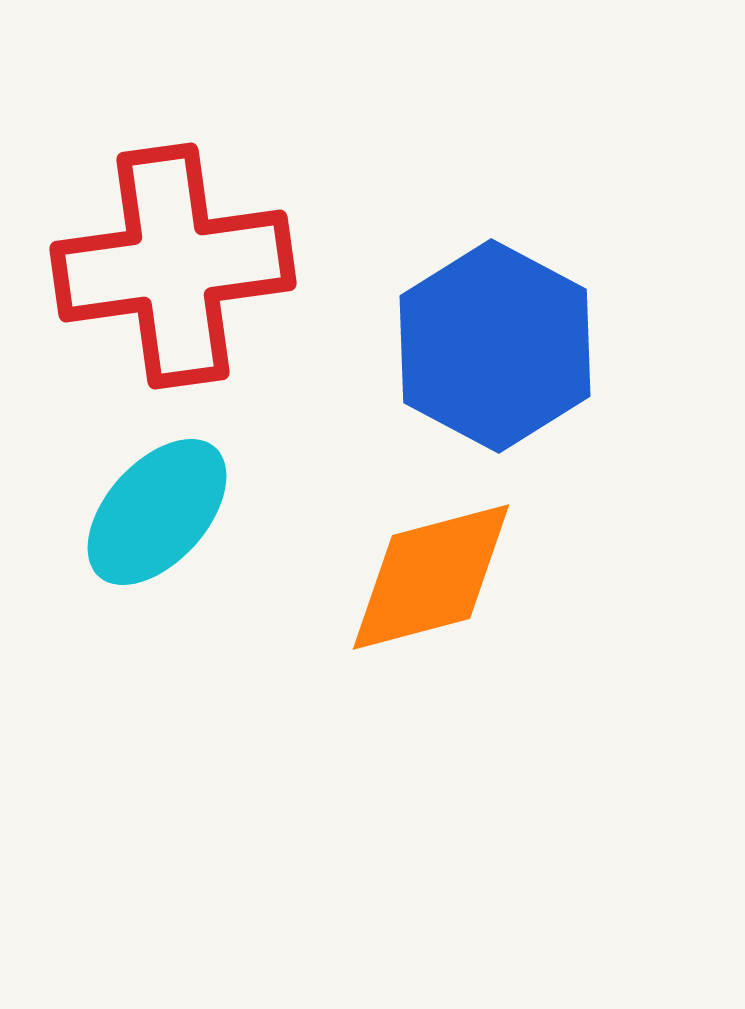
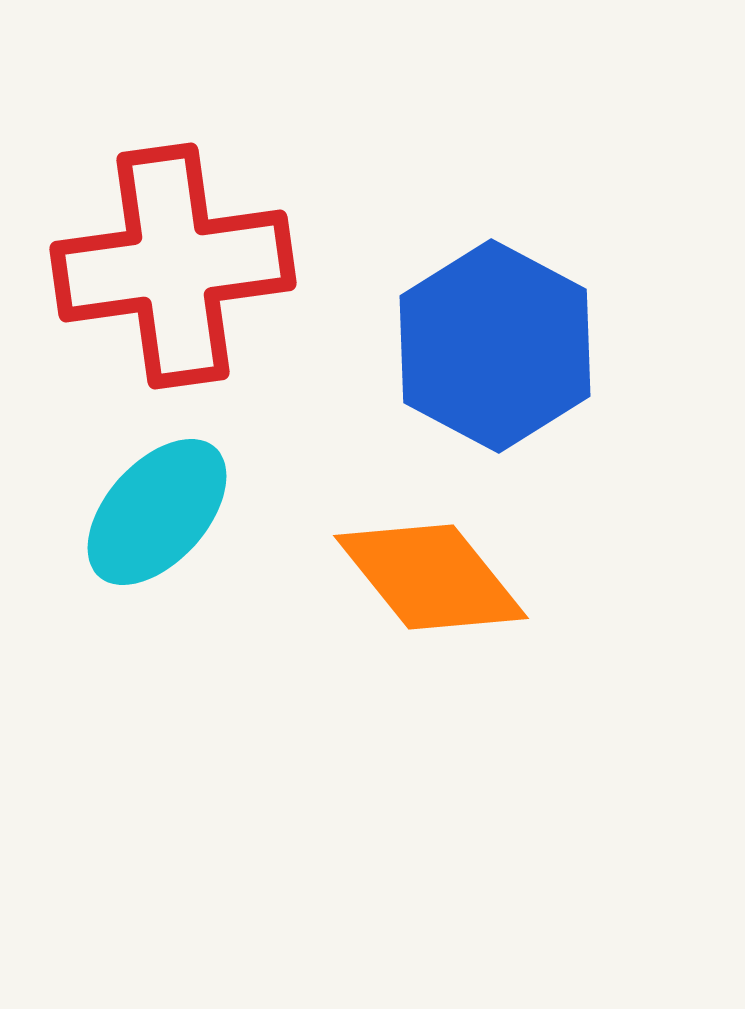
orange diamond: rotated 66 degrees clockwise
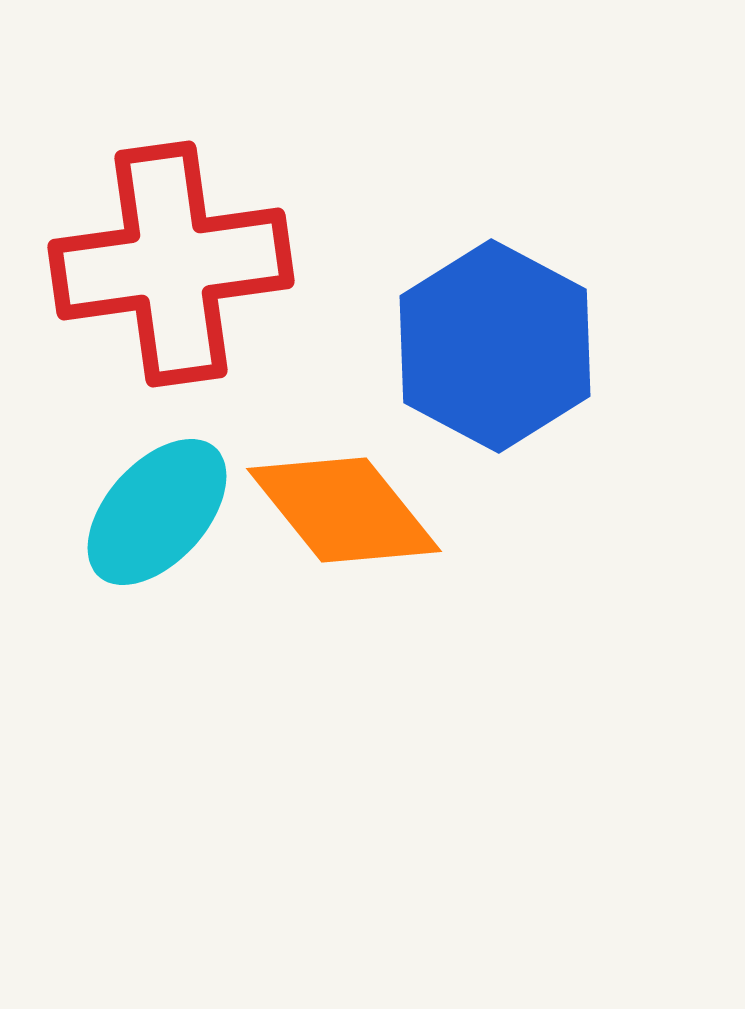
red cross: moved 2 px left, 2 px up
orange diamond: moved 87 px left, 67 px up
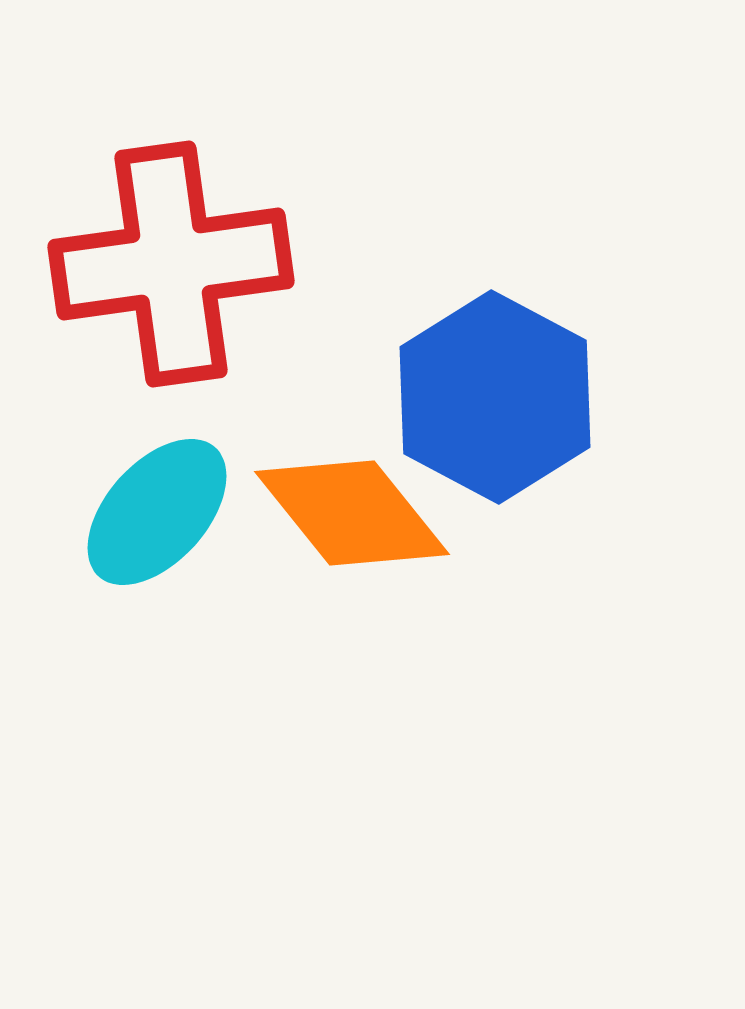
blue hexagon: moved 51 px down
orange diamond: moved 8 px right, 3 px down
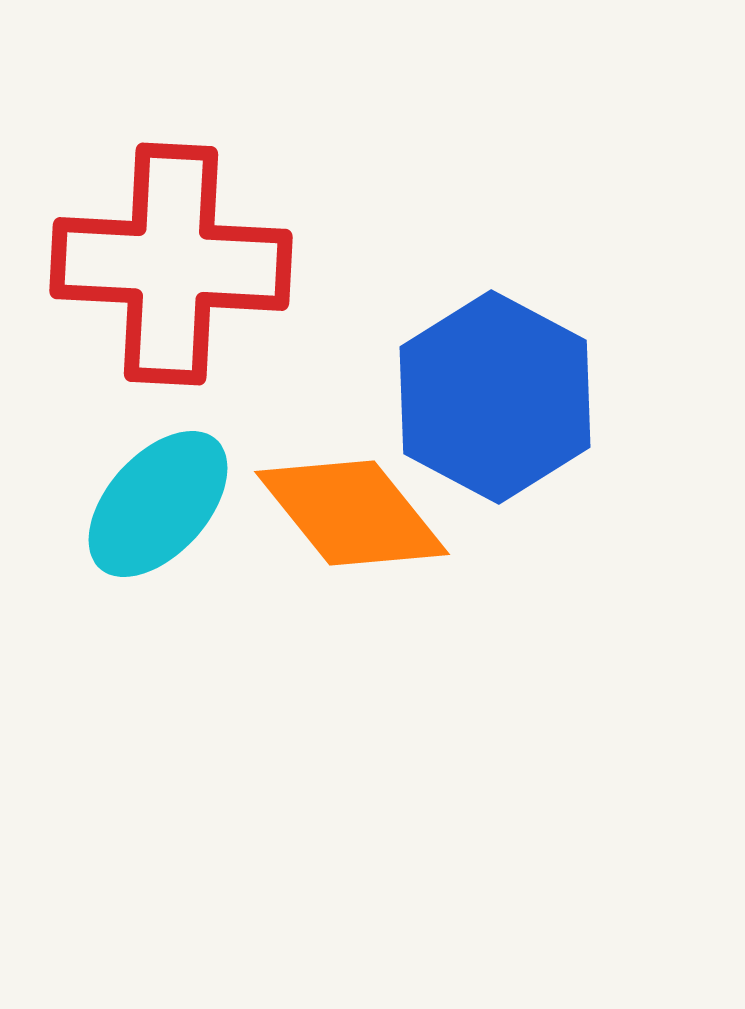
red cross: rotated 11 degrees clockwise
cyan ellipse: moved 1 px right, 8 px up
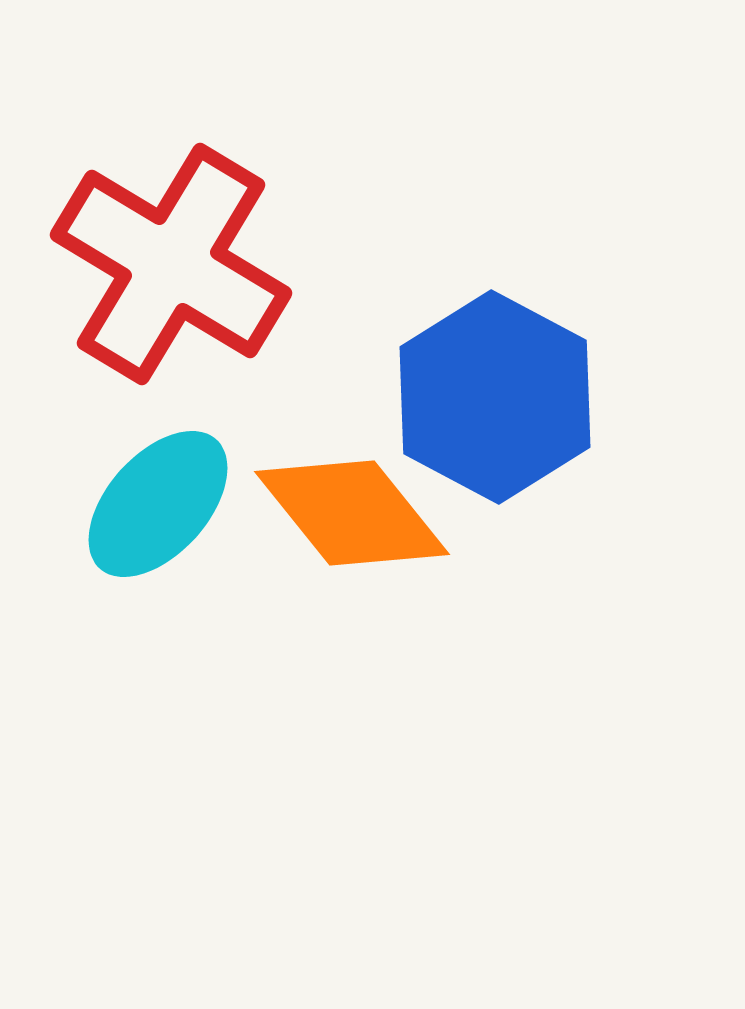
red cross: rotated 28 degrees clockwise
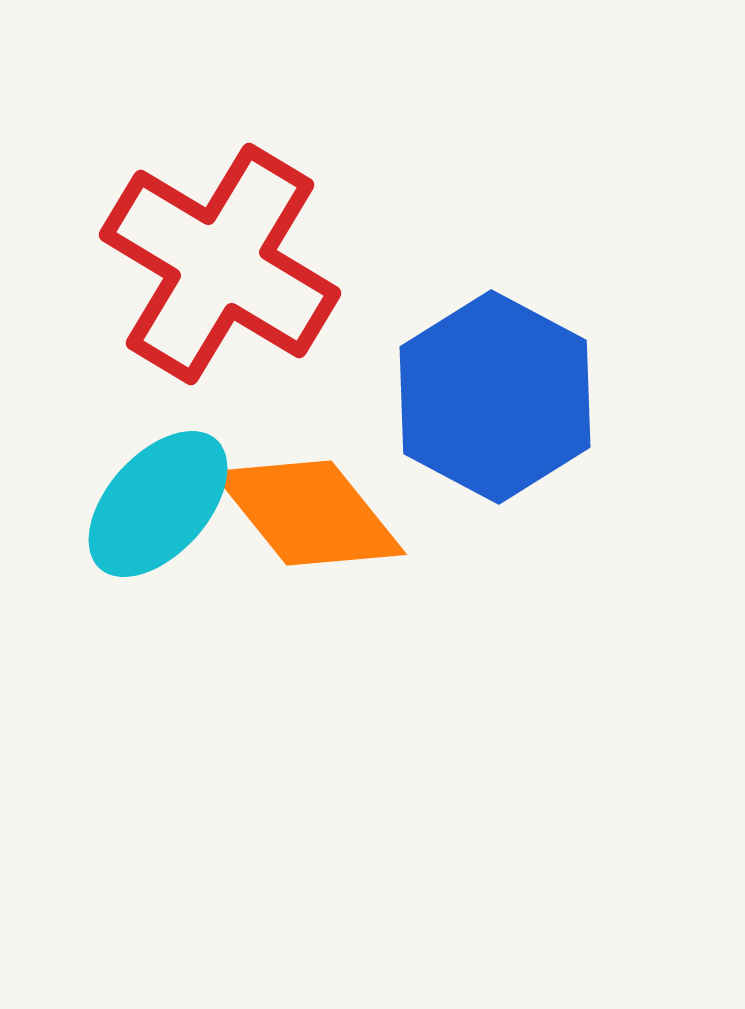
red cross: moved 49 px right
orange diamond: moved 43 px left
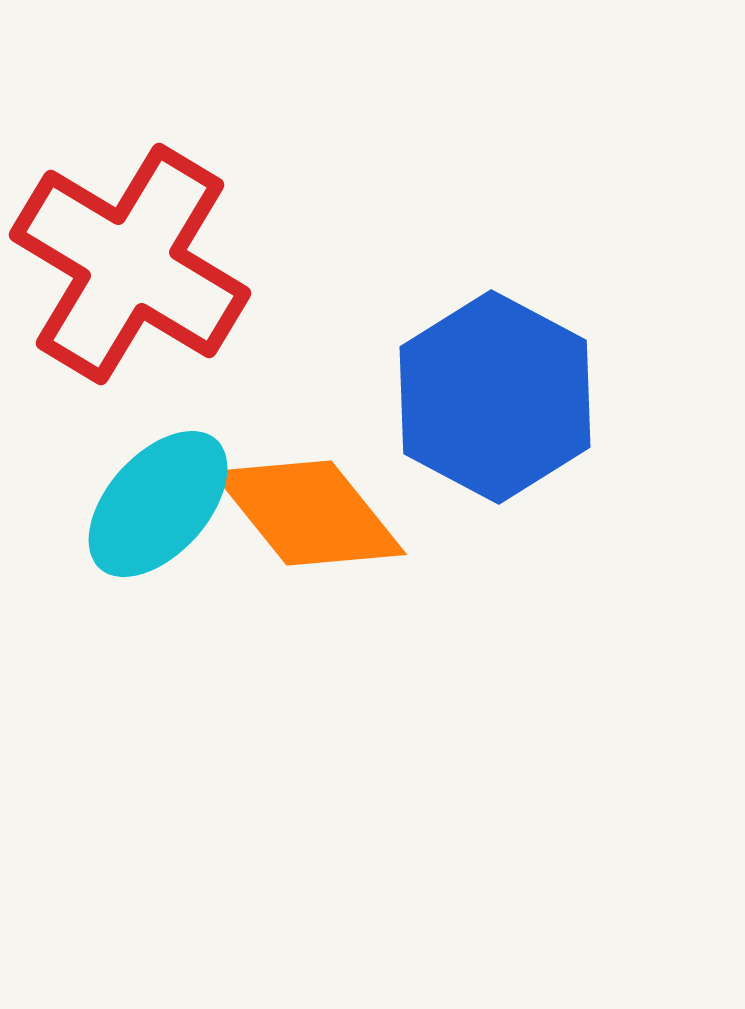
red cross: moved 90 px left
